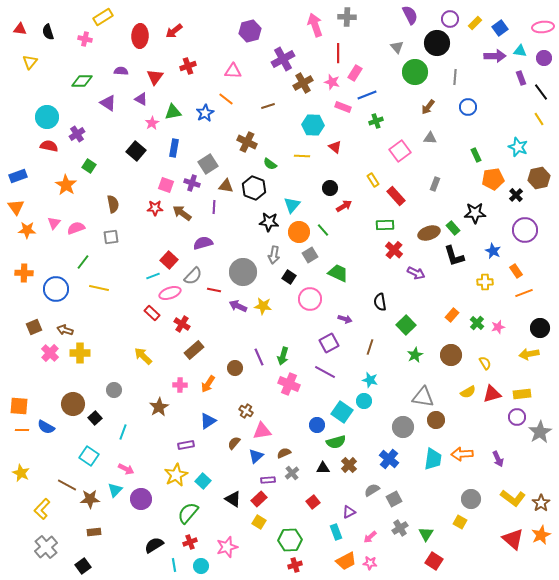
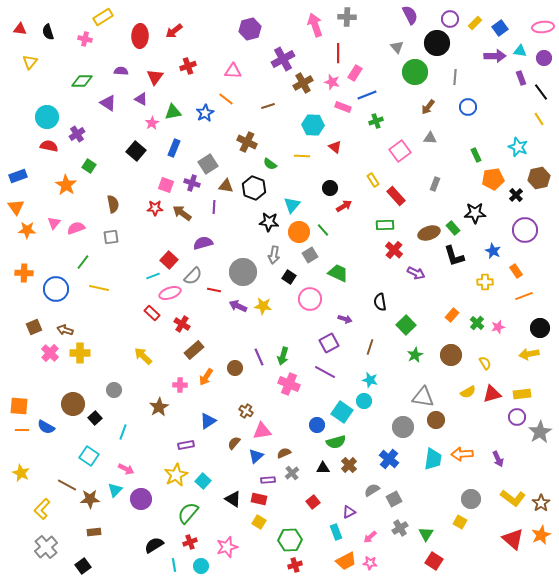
purple hexagon at (250, 31): moved 2 px up
blue rectangle at (174, 148): rotated 12 degrees clockwise
orange line at (524, 293): moved 3 px down
orange arrow at (208, 384): moved 2 px left, 7 px up
red rectangle at (259, 499): rotated 56 degrees clockwise
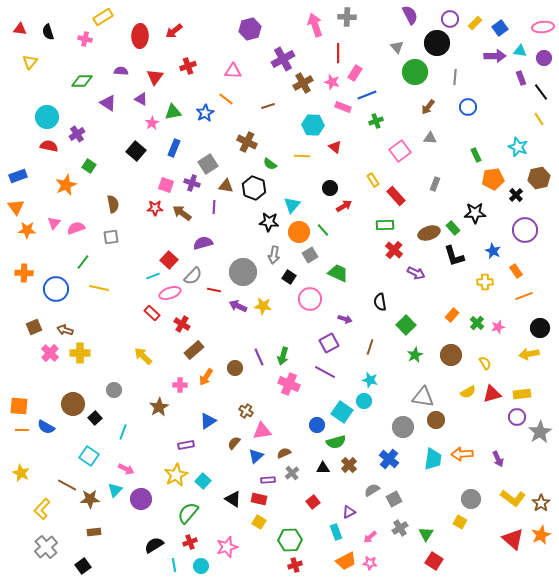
orange star at (66, 185): rotated 15 degrees clockwise
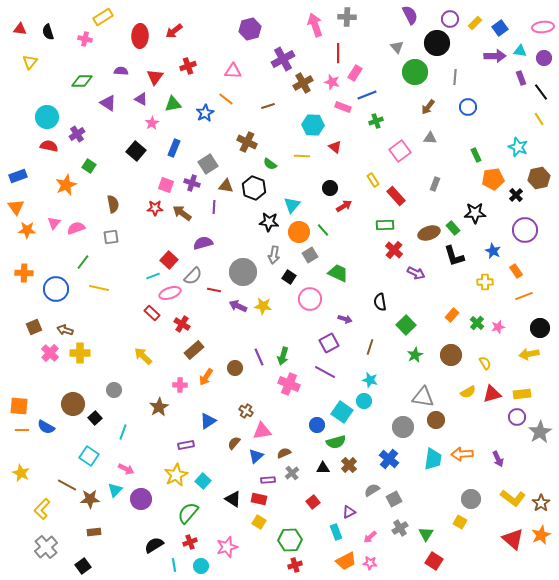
green triangle at (173, 112): moved 8 px up
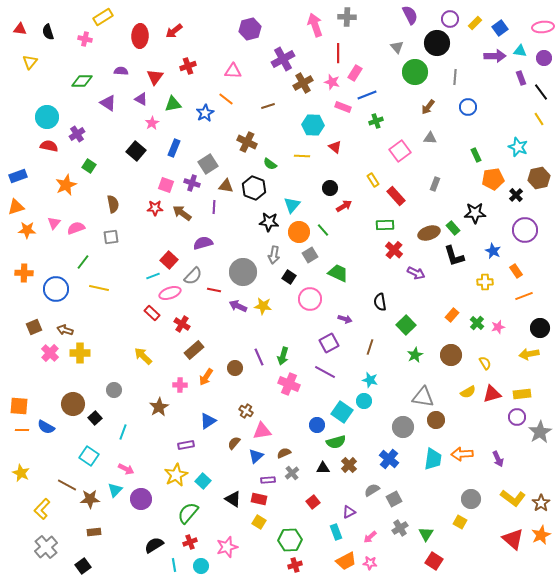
orange triangle at (16, 207): rotated 48 degrees clockwise
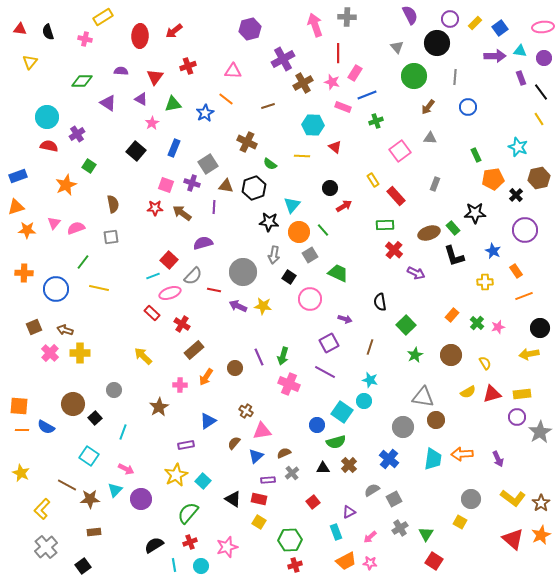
green circle at (415, 72): moved 1 px left, 4 px down
black hexagon at (254, 188): rotated 20 degrees clockwise
